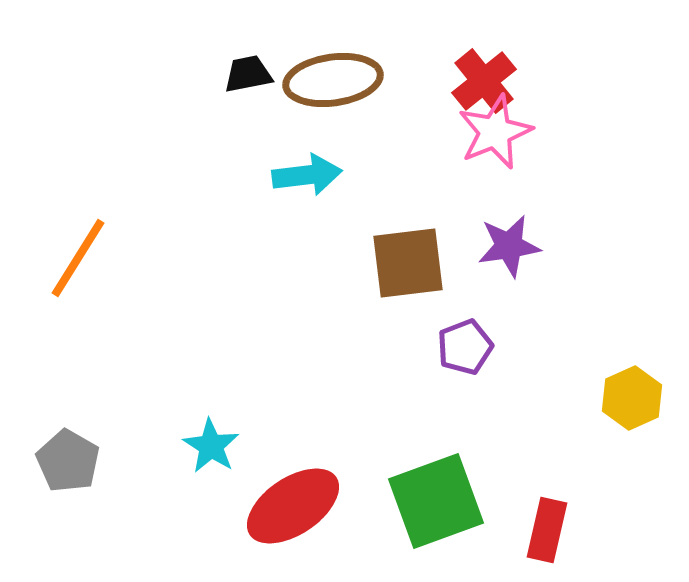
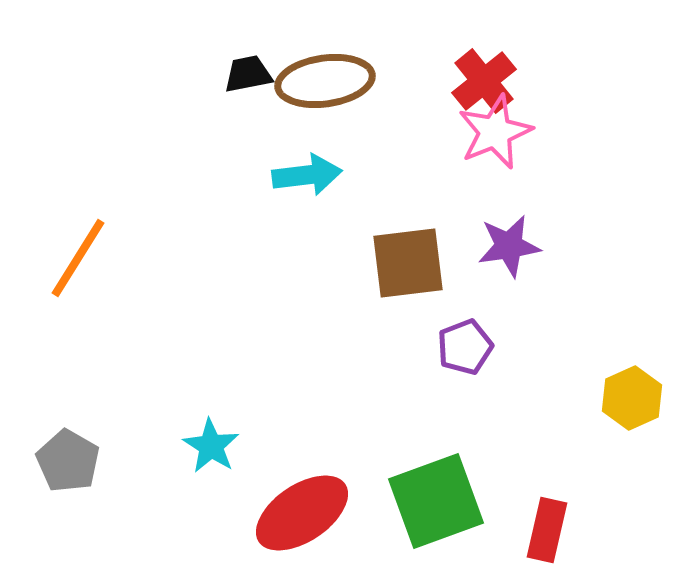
brown ellipse: moved 8 px left, 1 px down
red ellipse: moved 9 px right, 7 px down
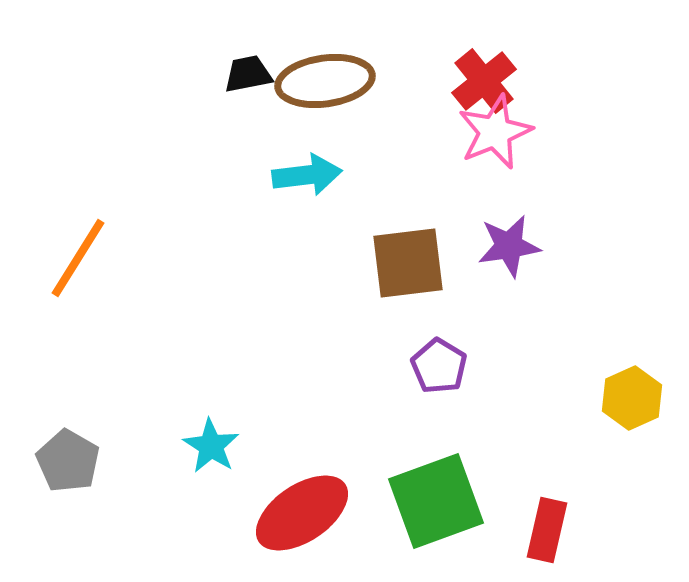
purple pentagon: moved 26 px left, 19 px down; rotated 20 degrees counterclockwise
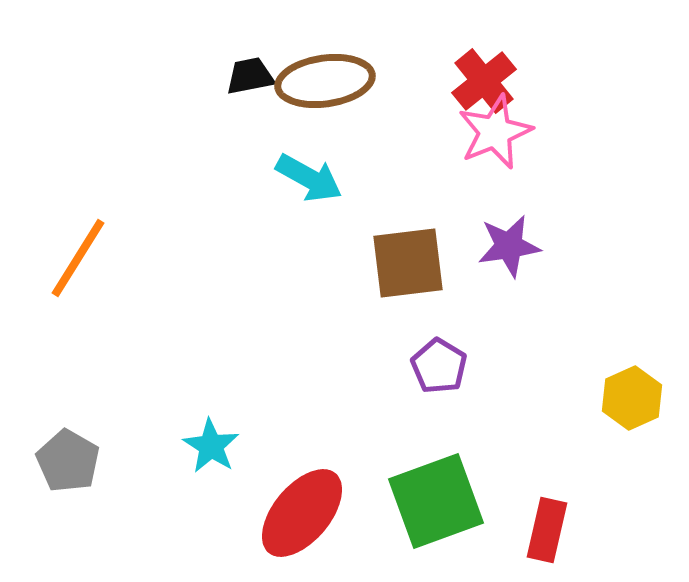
black trapezoid: moved 2 px right, 2 px down
cyan arrow: moved 2 px right, 3 px down; rotated 36 degrees clockwise
red ellipse: rotated 16 degrees counterclockwise
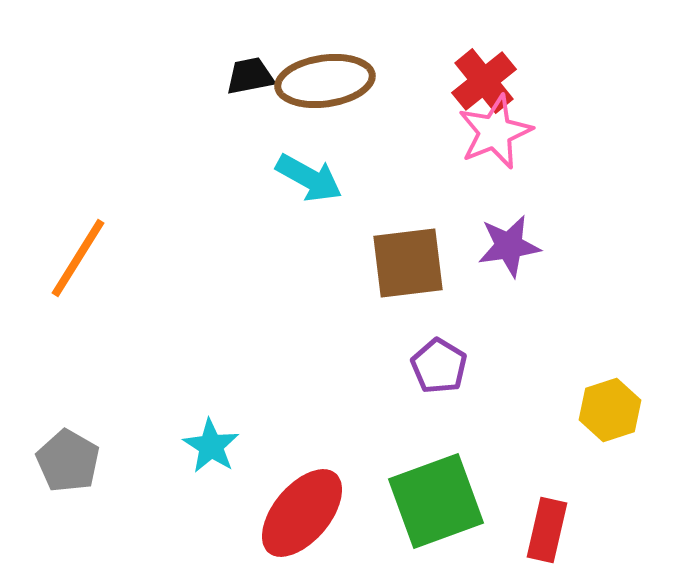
yellow hexagon: moved 22 px left, 12 px down; rotated 6 degrees clockwise
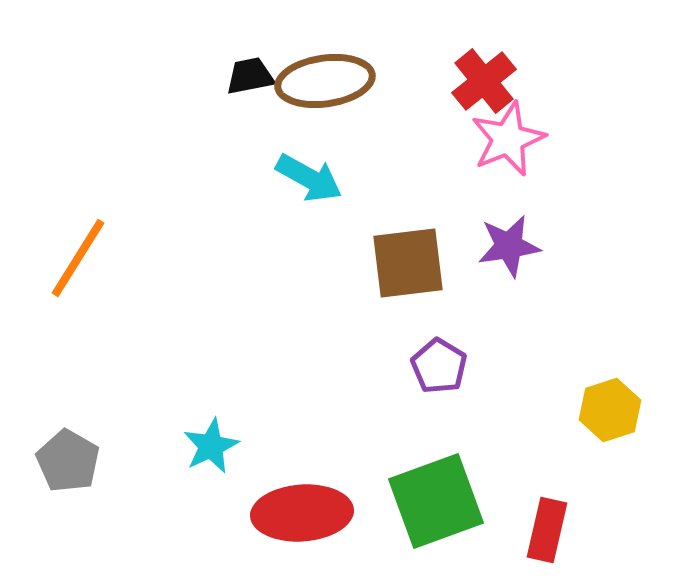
pink star: moved 13 px right, 7 px down
cyan star: rotated 14 degrees clockwise
red ellipse: rotated 46 degrees clockwise
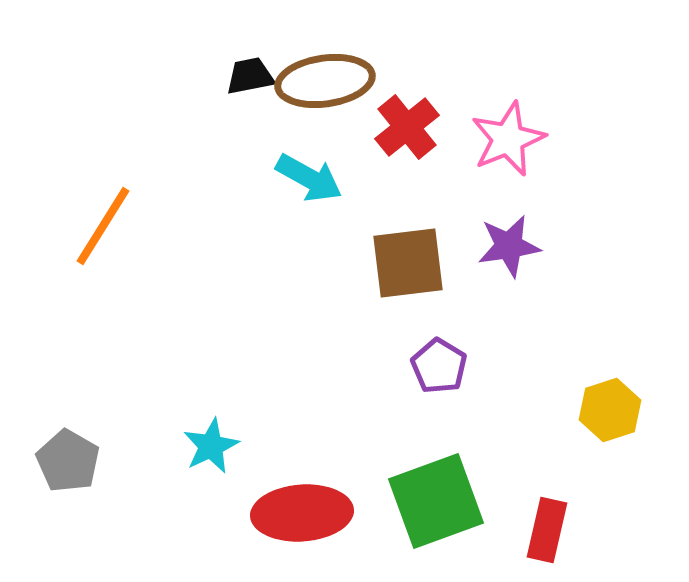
red cross: moved 77 px left, 46 px down
orange line: moved 25 px right, 32 px up
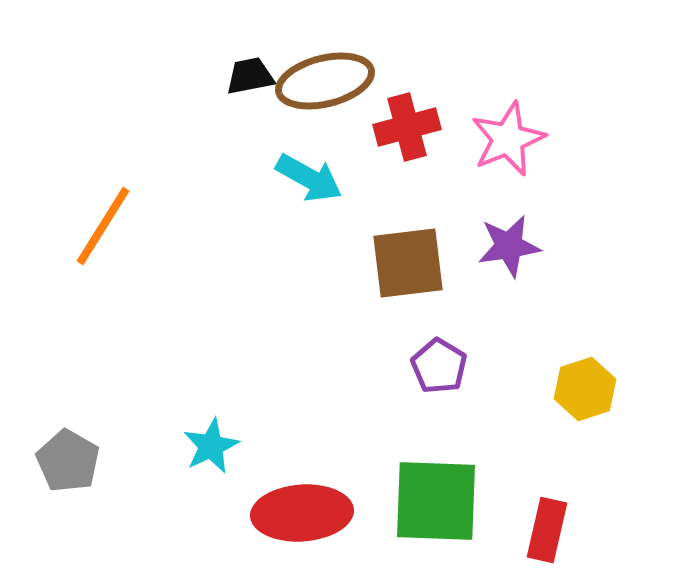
brown ellipse: rotated 6 degrees counterclockwise
red cross: rotated 24 degrees clockwise
yellow hexagon: moved 25 px left, 21 px up
green square: rotated 22 degrees clockwise
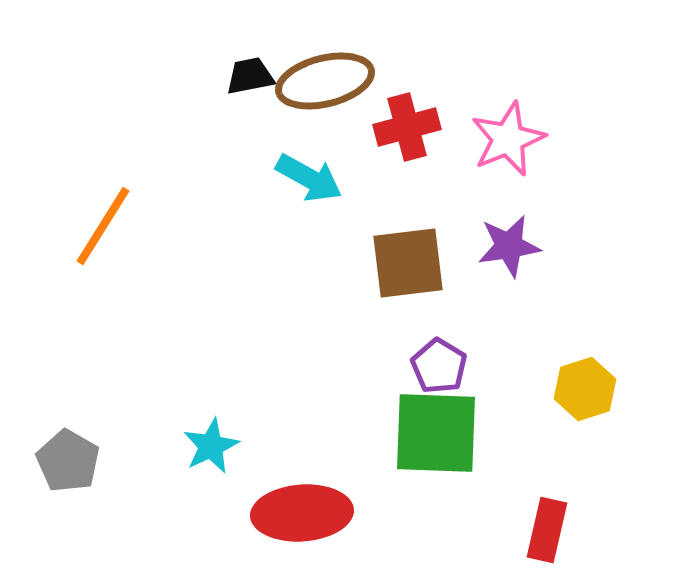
green square: moved 68 px up
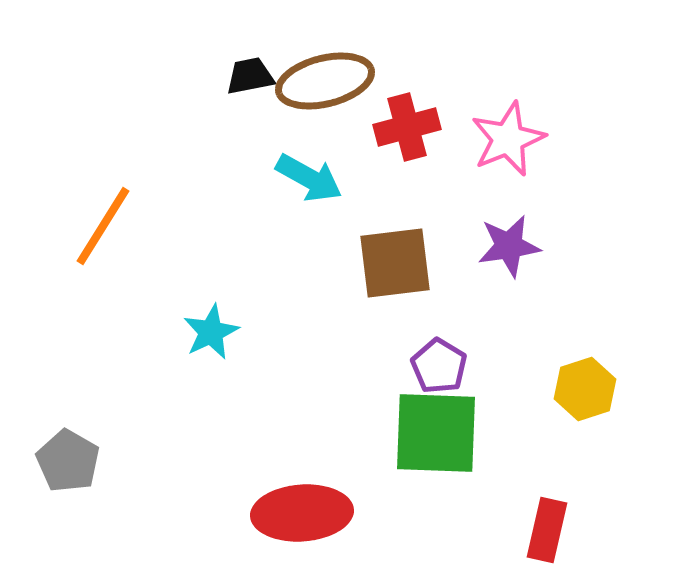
brown square: moved 13 px left
cyan star: moved 114 px up
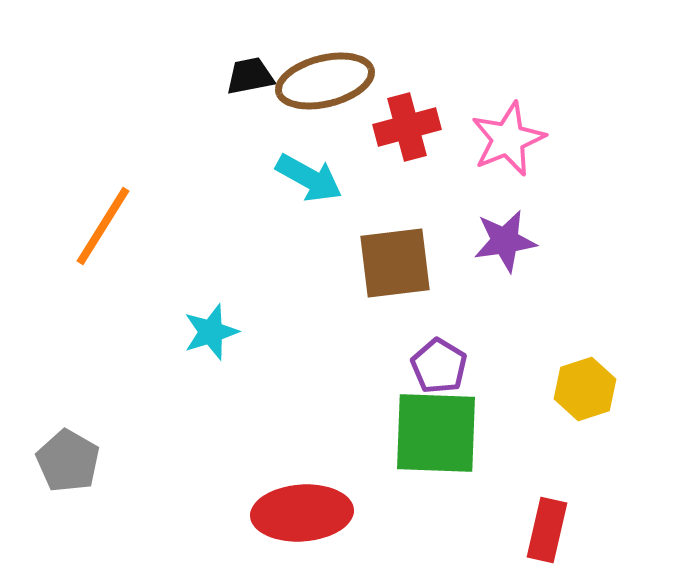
purple star: moved 4 px left, 5 px up
cyan star: rotated 8 degrees clockwise
